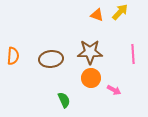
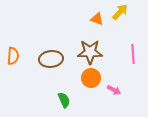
orange triangle: moved 4 px down
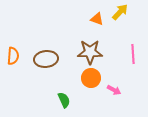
brown ellipse: moved 5 px left
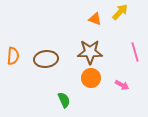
orange triangle: moved 2 px left
pink line: moved 2 px right, 2 px up; rotated 12 degrees counterclockwise
pink arrow: moved 8 px right, 5 px up
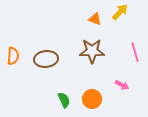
brown star: moved 2 px right, 1 px up
orange circle: moved 1 px right, 21 px down
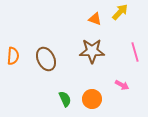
brown ellipse: rotated 70 degrees clockwise
green semicircle: moved 1 px right, 1 px up
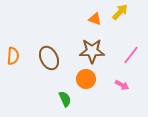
pink line: moved 4 px left, 3 px down; rotated 54 degrees clockwise
brown ellipse: moved 3 px right, 1 px up
orange circle: moved 6 px left, 20 px up
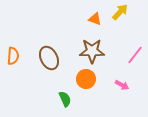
pink line: moved 4 px right
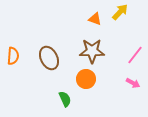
pink arrow: moved 11 px right, 2 px up
